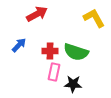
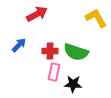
yellow L-shape: moved 2 px right
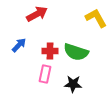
pink rectangle: moved 9 px left, 2 px down
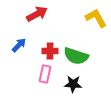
green semicircle: moved 4 px down
